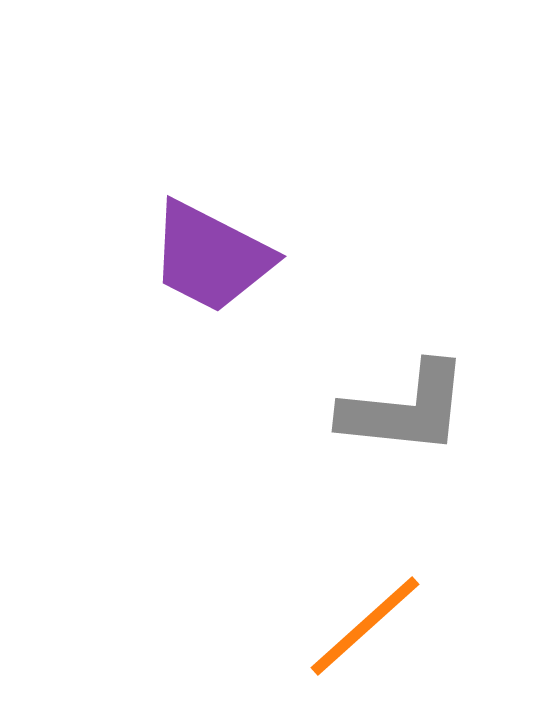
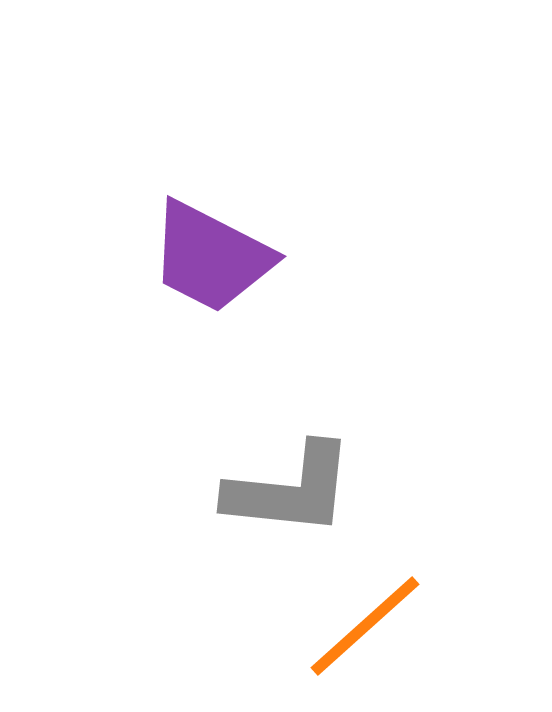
gray L-shape: moved 115 px left, 81 px down
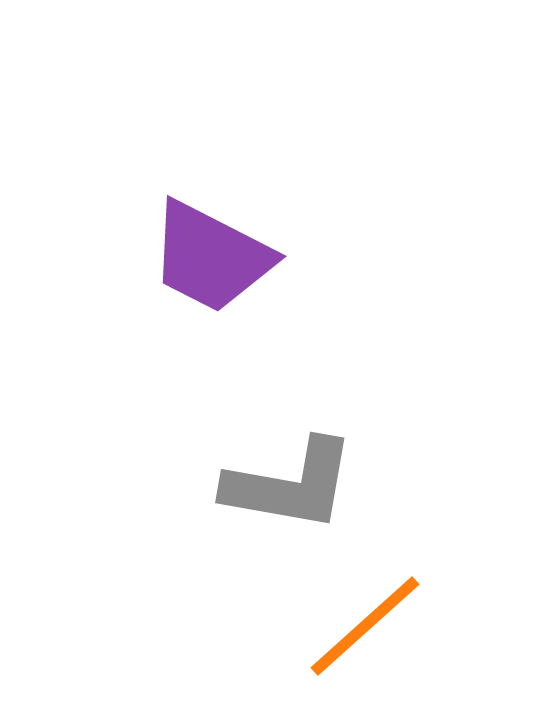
gray L-shape: moved 5 px up; rotated 4 degrees clockwise
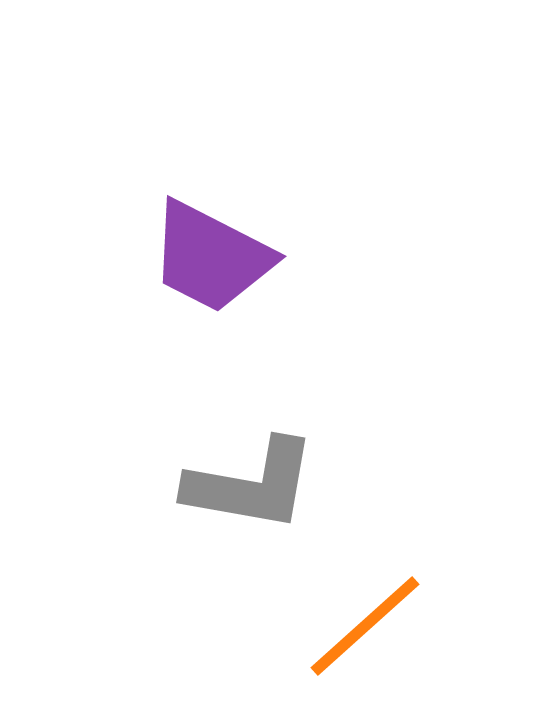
gray L-shape: moved 39 px left
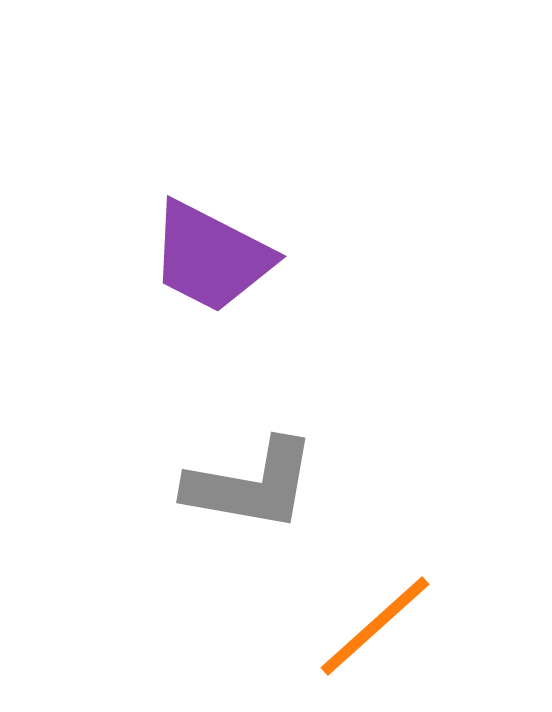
orange line: moved 10 px right
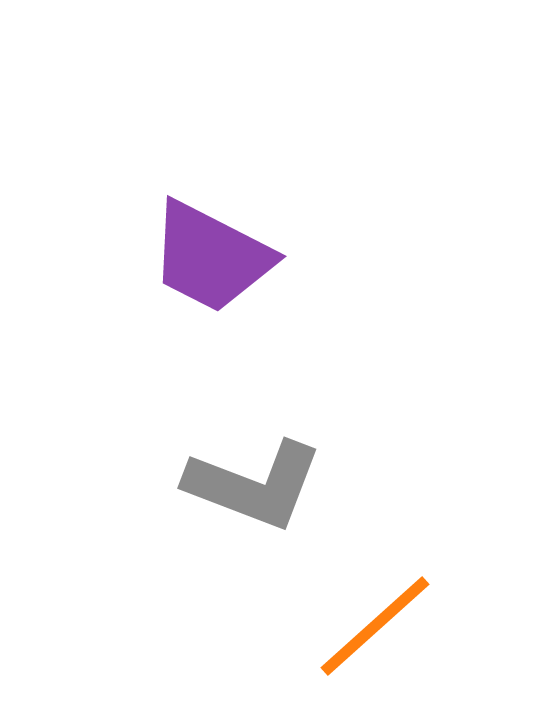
gray L-shape: moved 3 px right; rotated 11 degrees clockwise
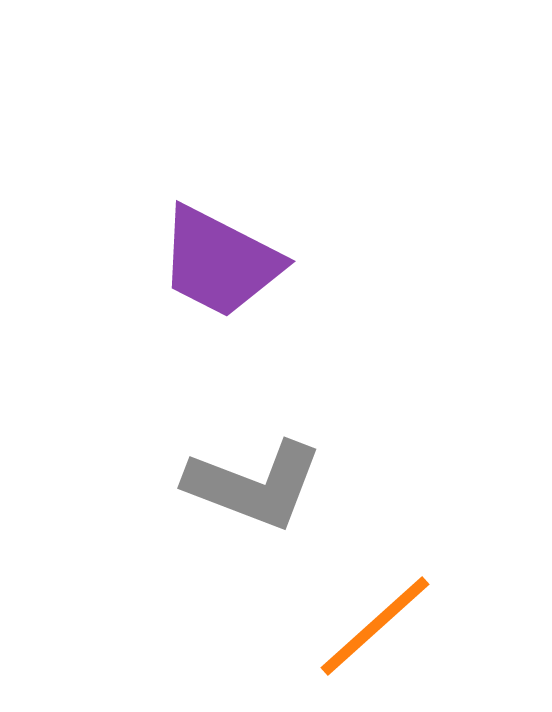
purple trapezoid: moved 9 px right, 5 px down
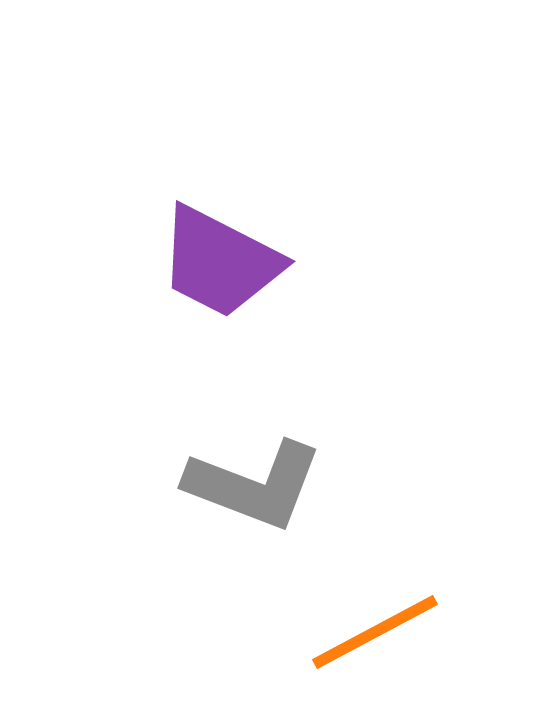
orange line: moved 6 px down; rotated 14 degrees clockwise
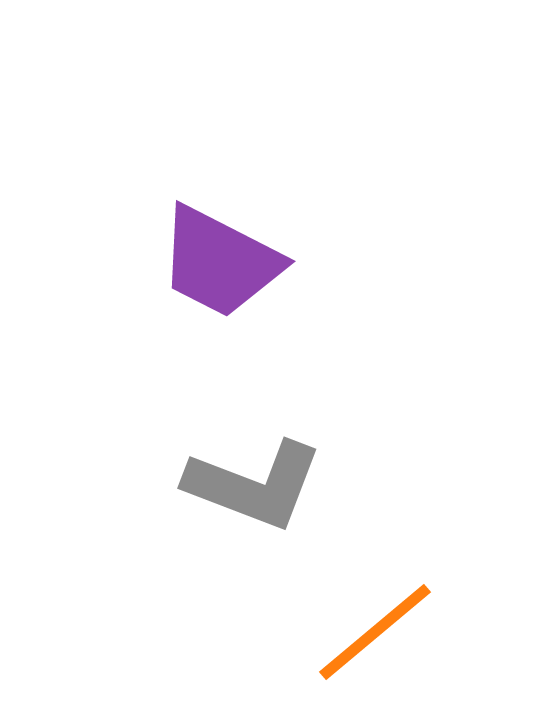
orange line: rotated 12 degrees counterclockwise
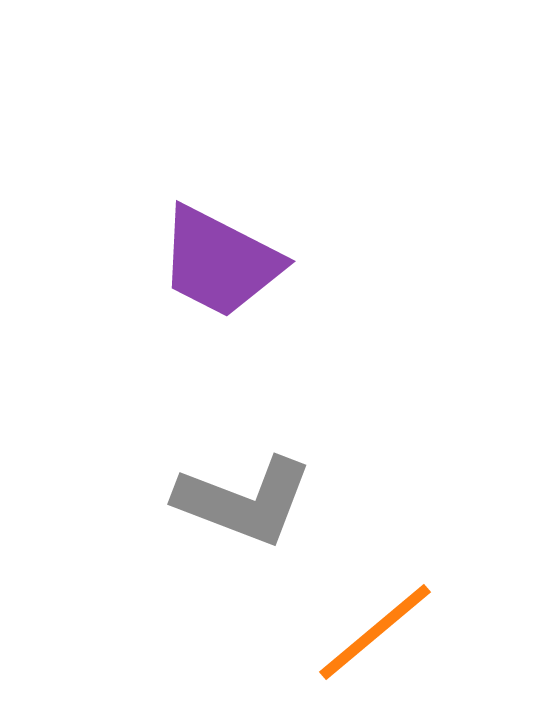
gray L-shape: moved 10 px left, 16 px down
